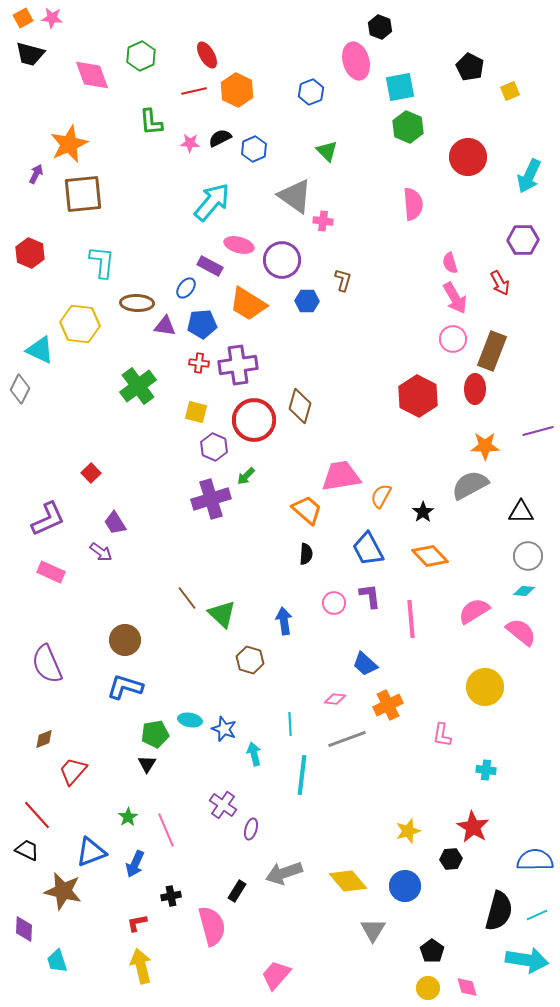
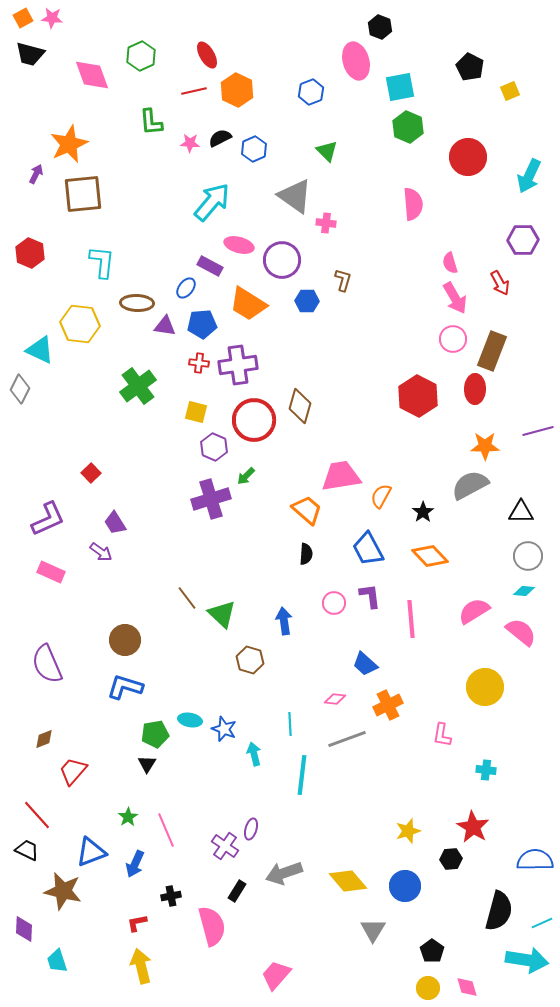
pink cross at (323, 221): moved 3 px right, 2 px down
purple cross at (223, 805): moved 2 px right, 41 px down
cyan line at (537, 915): moved 5 px right, 8 px down
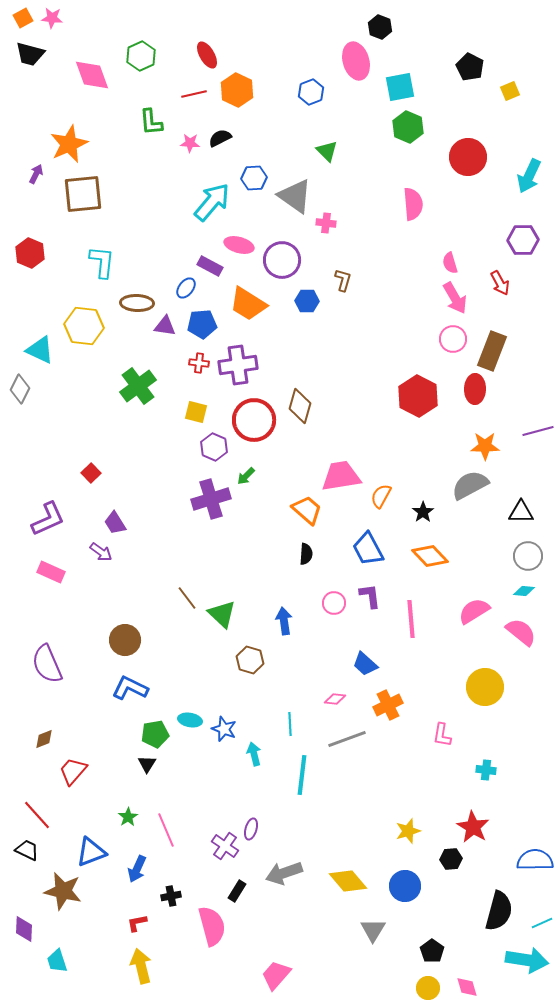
red line at (194, 91): moved 3 px down
blue hexagon at (254, 149): moved 29 px down; rotated 20 degrees clockwise
yellow hexagon at (80, 324): moved 4 px right, 2 px down
blue L-shape at (125, 687): moved 5 px right, 1 px down; rotated 9 degrees clockwise
blue arrow at (135, 864): moved 2 px right, 5 px down
